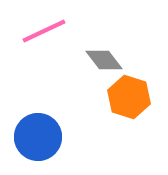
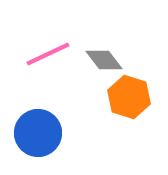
pink line: moved 4 px right, 23 px down
blue circle: moved 4 px up
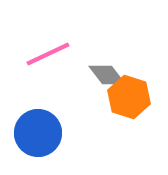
gray diamond: moved 3 px right, 15 px down
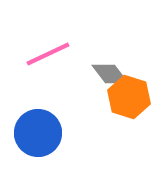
gray diamond: moved 3 px right, 1 px up
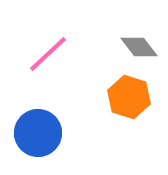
pink line: rotated 18 degrees counterclockwise
gray diamond: moved 29 px right, 27 px up
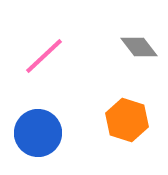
pink line: moved 4 px left, 2 px down
orange hexagon: moved 2 px left, 23 px down
